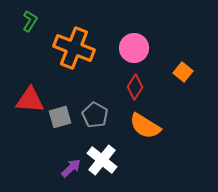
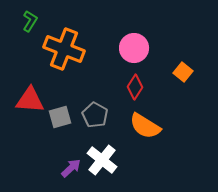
orange cross: moved 10 px left, 1 px down
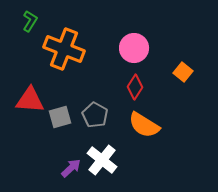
orange semicircle: moved 1 px left, 1 px up
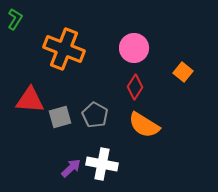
green L-shape: moved 15 px left, 2 px up
white cross: moved 4 px down; rotated 28 degrees counterclockwise
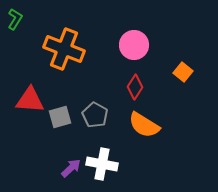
pink circle: moved 3 px up
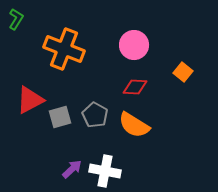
green L-shape: moved 1 px right
red diamond: rotated 60 degrees clockwise
red triangle: rotated 32 degrees counterclockwise
orange semicircle: moved 10 px left
white cross: moved 3 px right, 7 px down
purple arrow: moved 1 px right, 1 px down
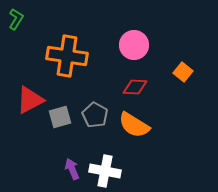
orange cross: moved 3 px right, 7 px down; rotated 12 degrees counterclockwise
purple arrow: rotated 70 degrees counterclockwise
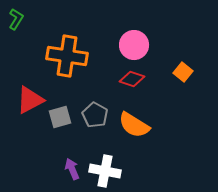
red diamond: moved 3 px left, 8 px up; rotated 15 degrees clockwise
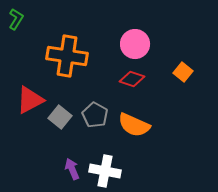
pink circle: moved 1 px right, 1 px up
gray square: rotated 35 degrees counterclockwise
orange semicircle: rotated 8 degrees counterclockwise
